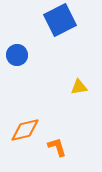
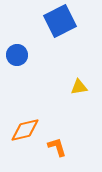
blue square: moved 1 px down
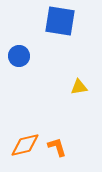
blue square: rotated 36 degrees clockwise
blue circle: moved 2 px right, 1 px down
orange diamond: moved 15 px down
